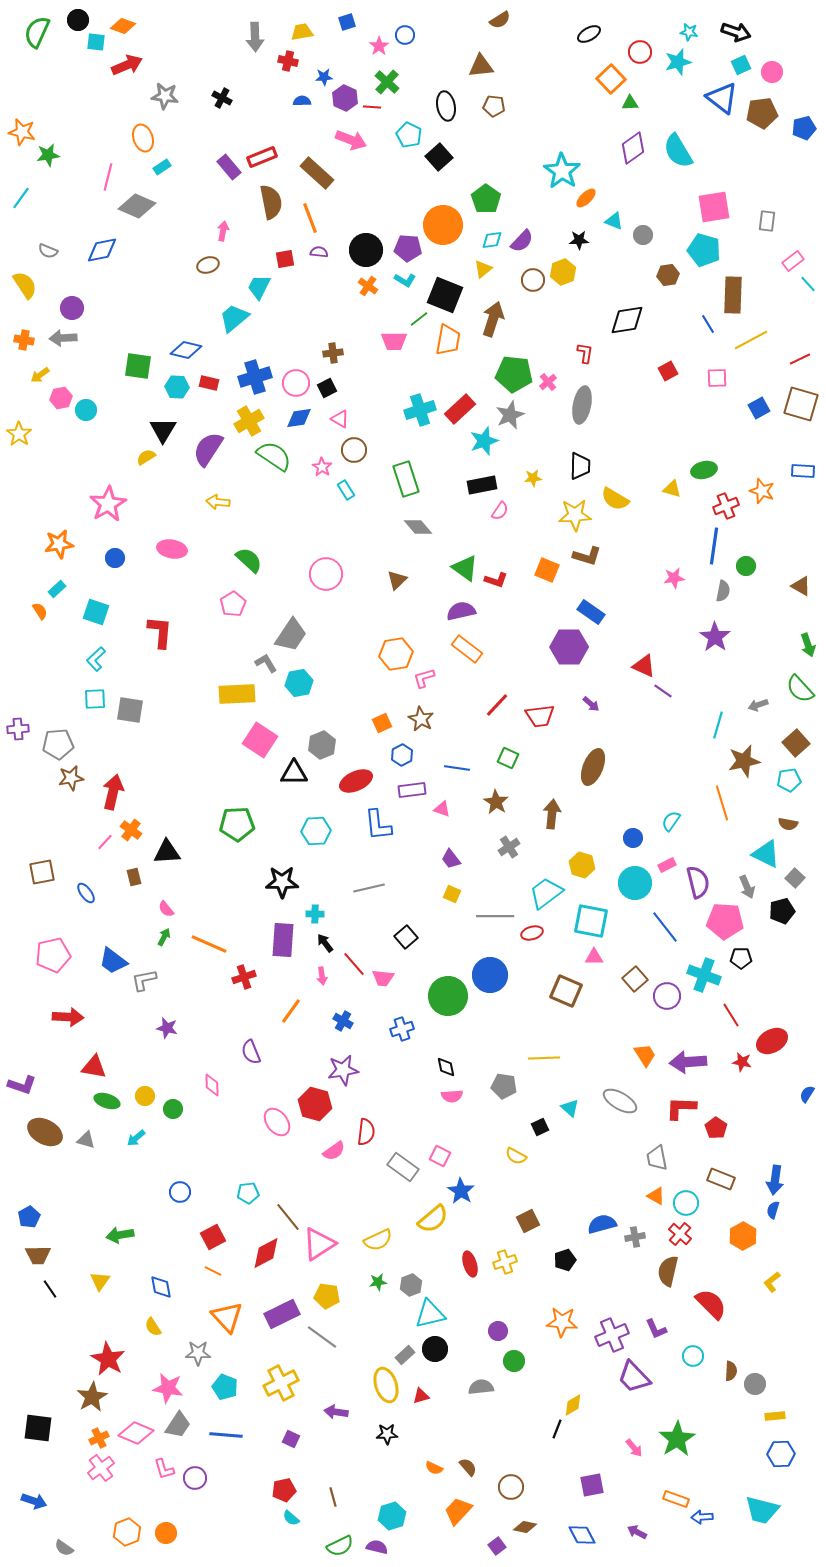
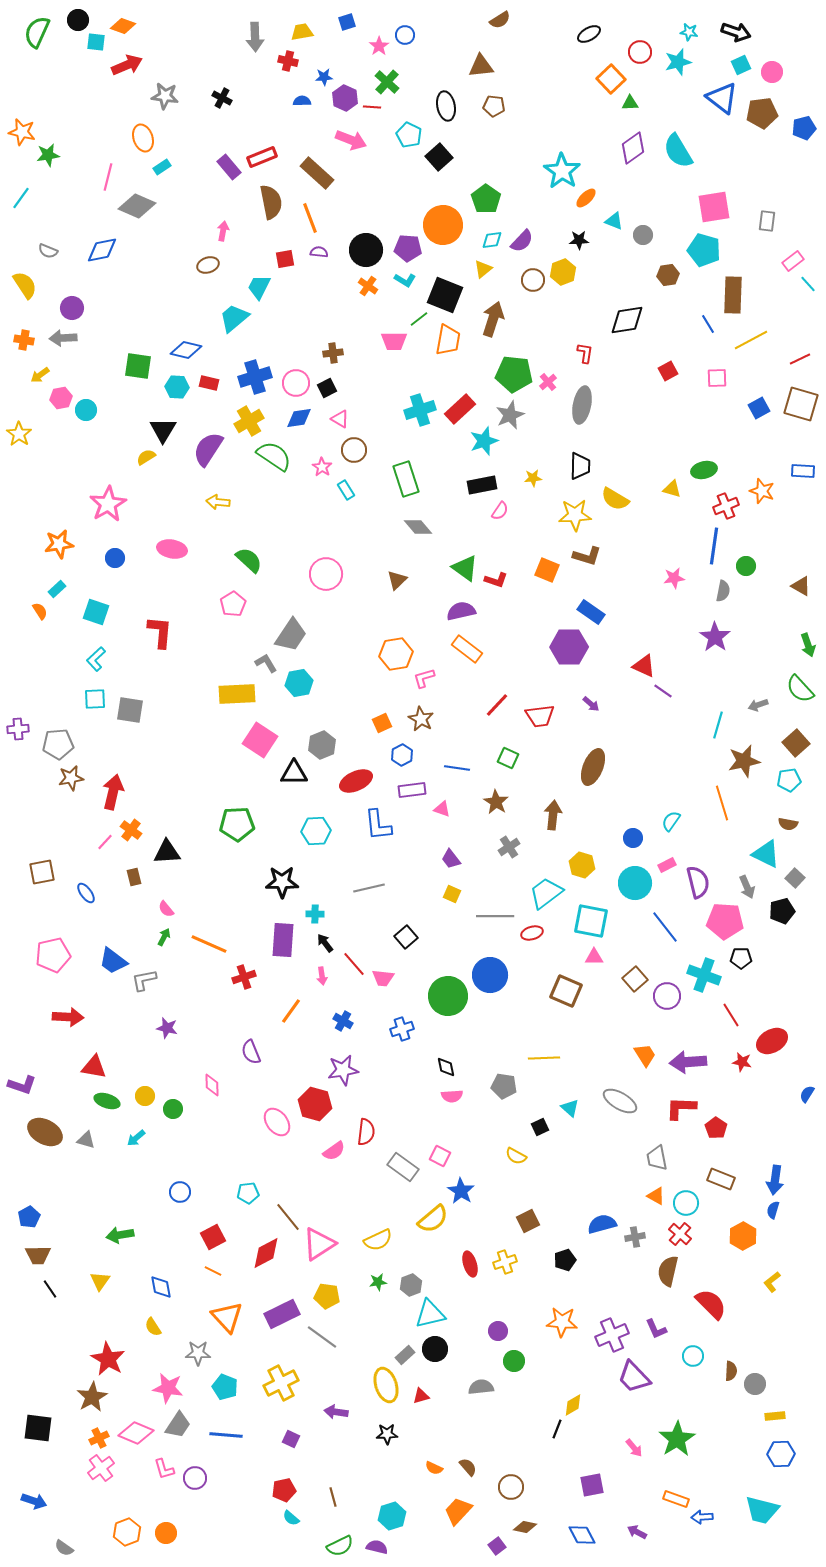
brown arrow at (552, 814): moved 1 px right, 1 px down
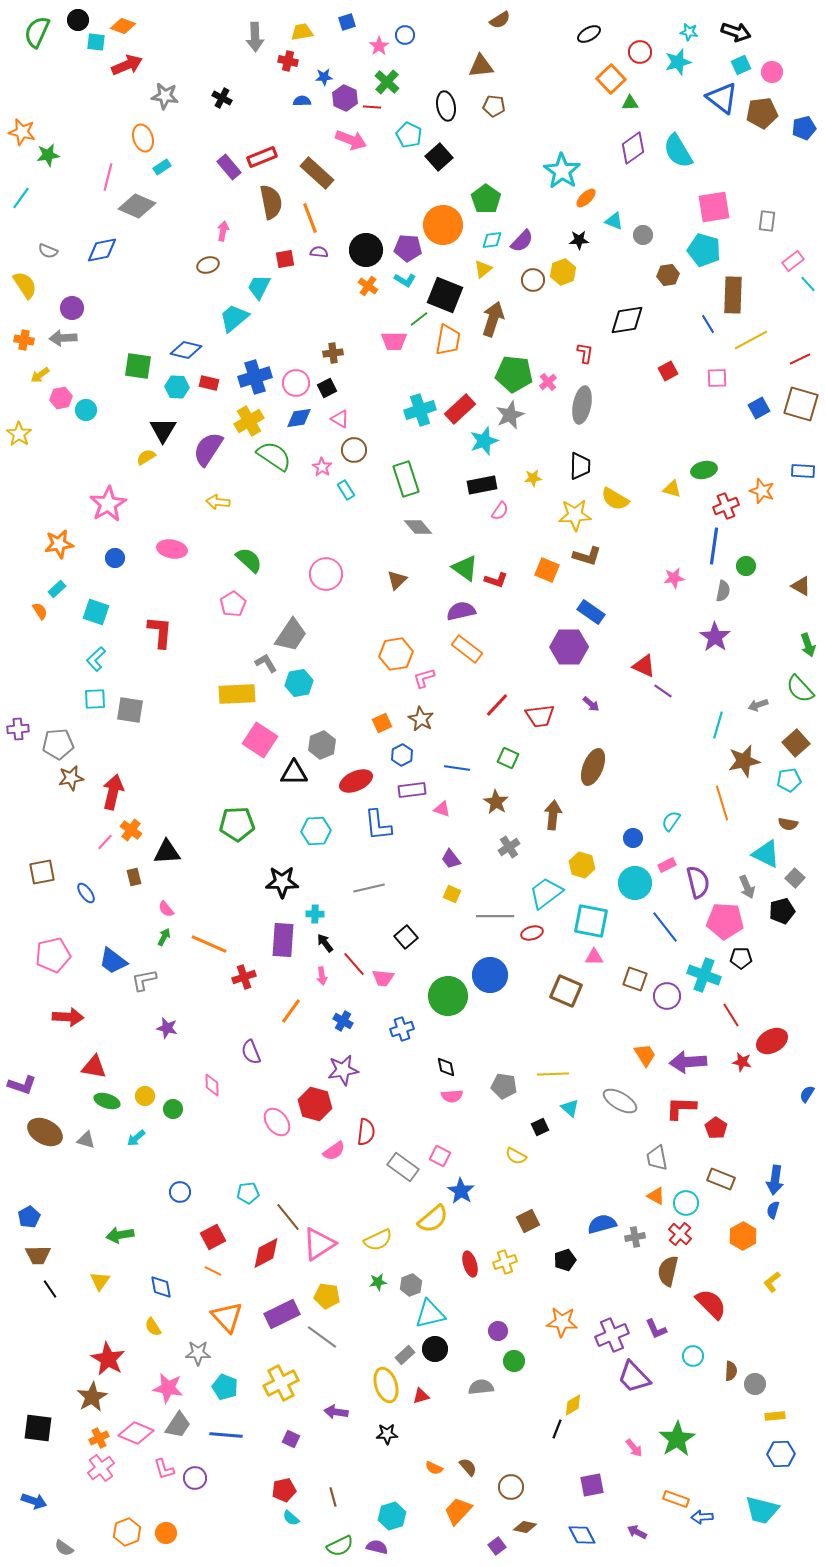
brown square at (635, 979): rotated 30 degrees counterclockwise
yellow line at (544, 1058): moved 9 px right, 16 px down
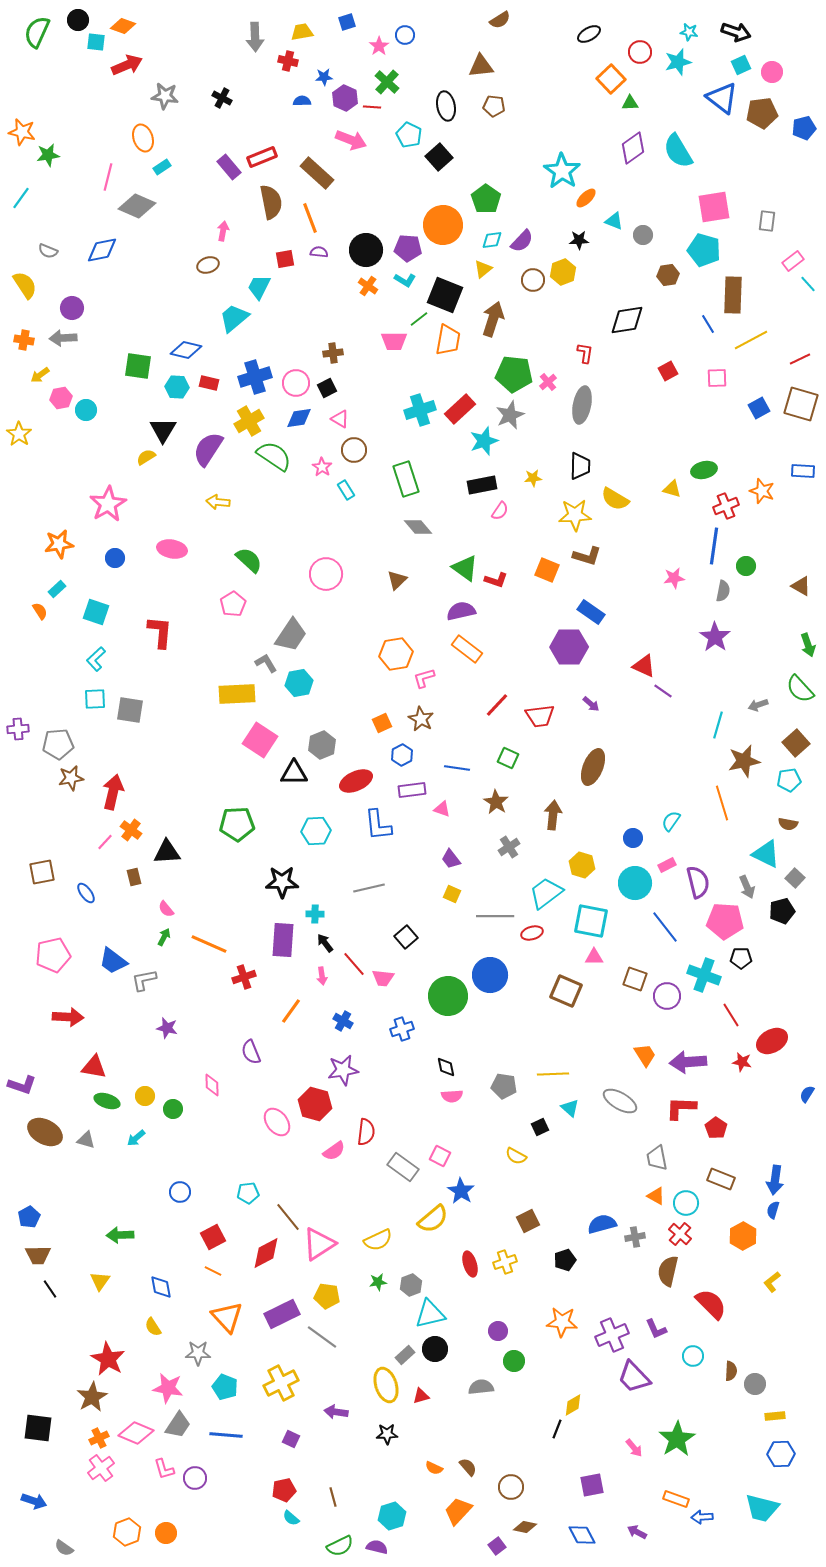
green arrow at (120, 1235): rotated 8 degrees clockwise
cyan trapezoid at (762, 1510): moved 2 px up
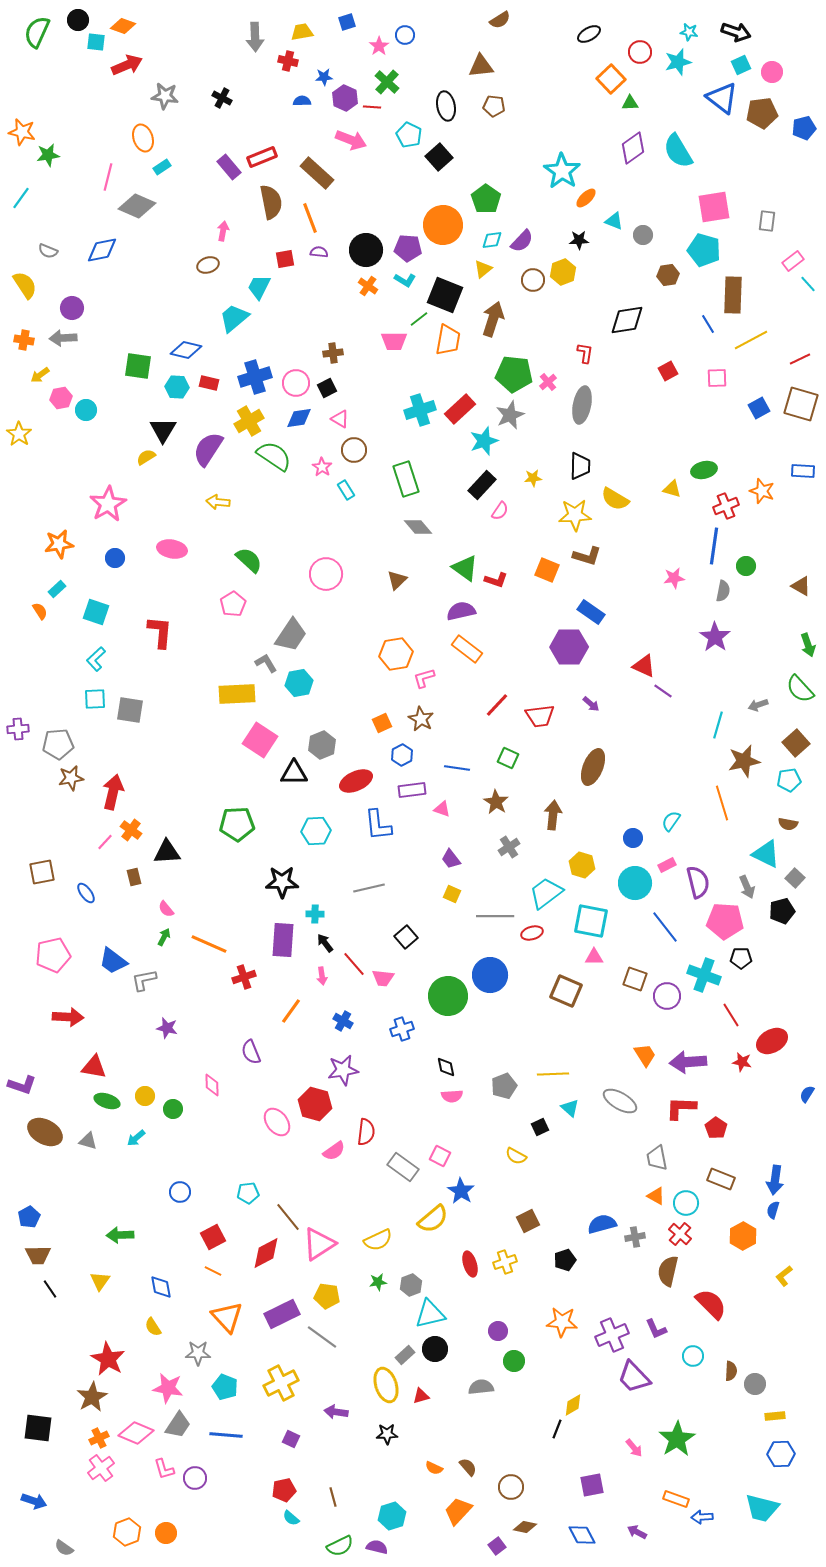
black rectangle at (482, 485): rotated 36 degrees counterclockwise
gray pentagon at (504, 1086): rotated 30 degrees counterclockwise
gray triangle at (86, 1140): moved 2 px right, 1 px down
yellow L-shape at (772, 1282): moved 12 px right, 6 px up
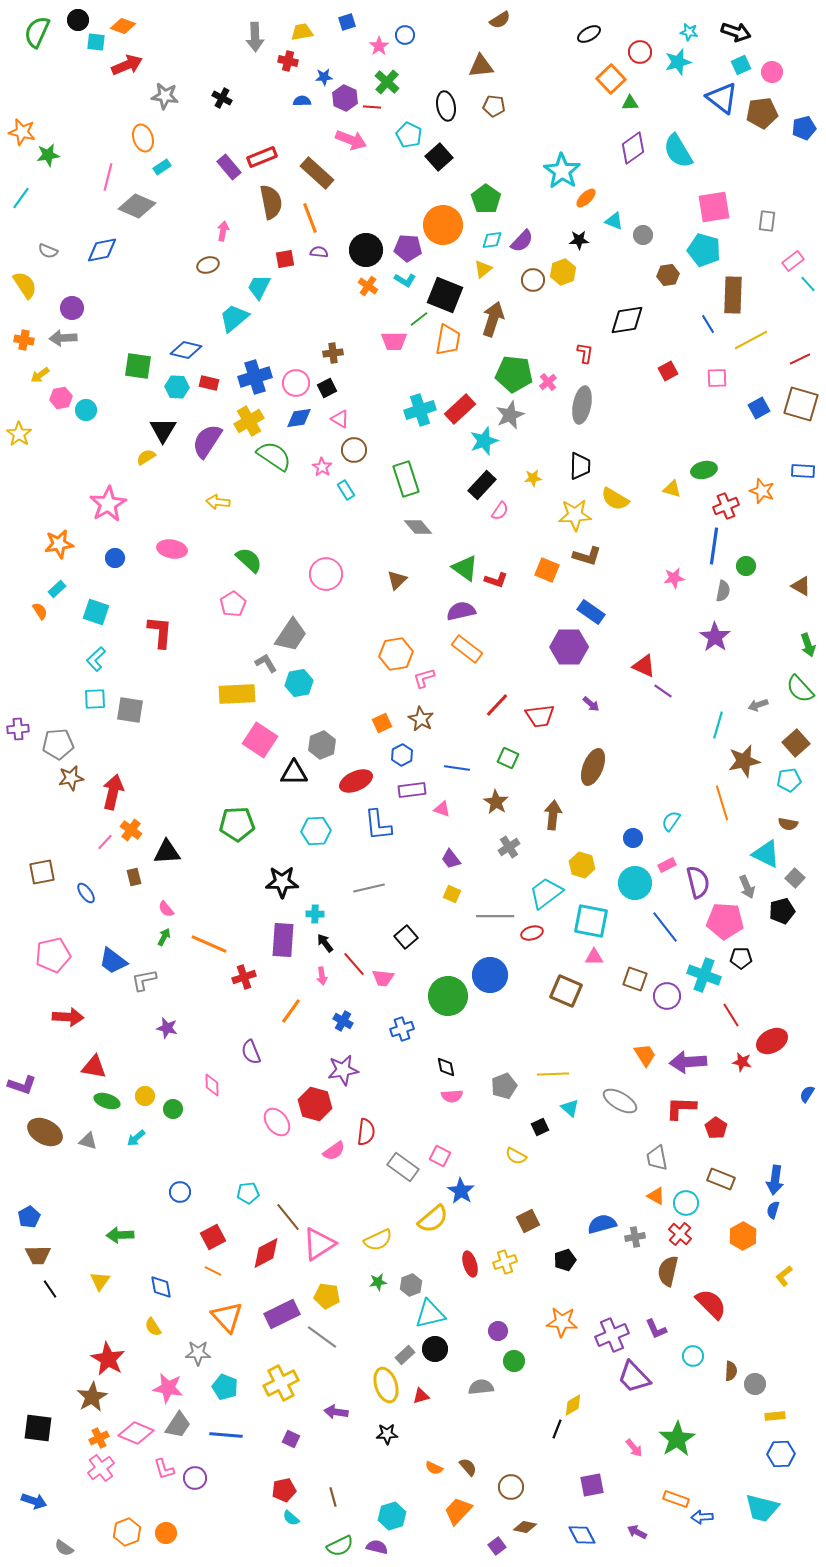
purple semicircle at (208, 449): moved 1 px left, 8 px up
